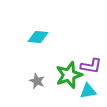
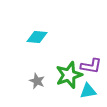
cyan diamond: moved 1 px left
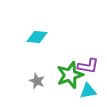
purple L-shape: moved 3 px left
green star: moved 1 px right
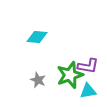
gray star: moved 1 px right, 1 px up
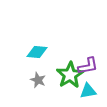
cyan diamond: moved 15 px down
purple L-shape: rotated 20 degrees counterclockwise
green star: rotated 12 degrees counterclockwise
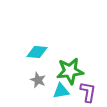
purple L-shape: moved 26 px down; rotated 70 degrees counterclockwise
green star: moved 4 px up; rotated 24 degrees clockwise
cyan triangle: moved 27 px left
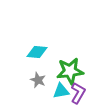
purple L-shape: moved 10 px left, 1 px down; rotated 20 degrees clockwise
